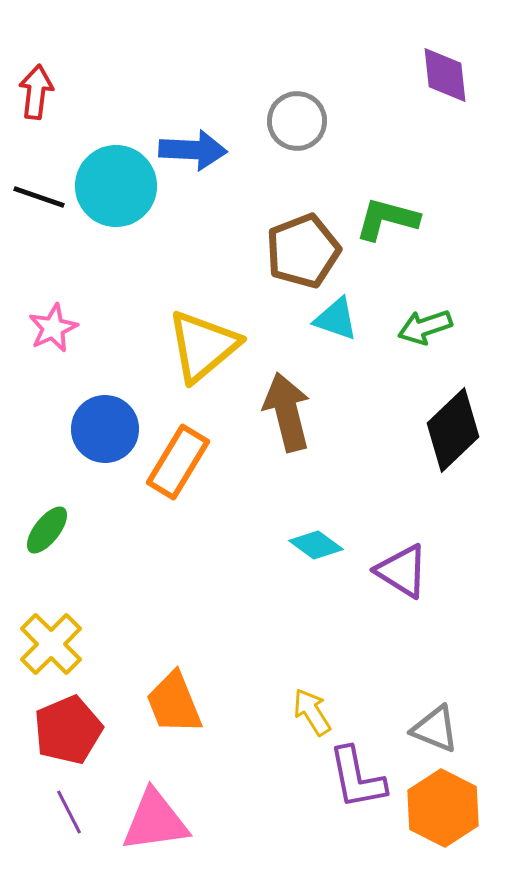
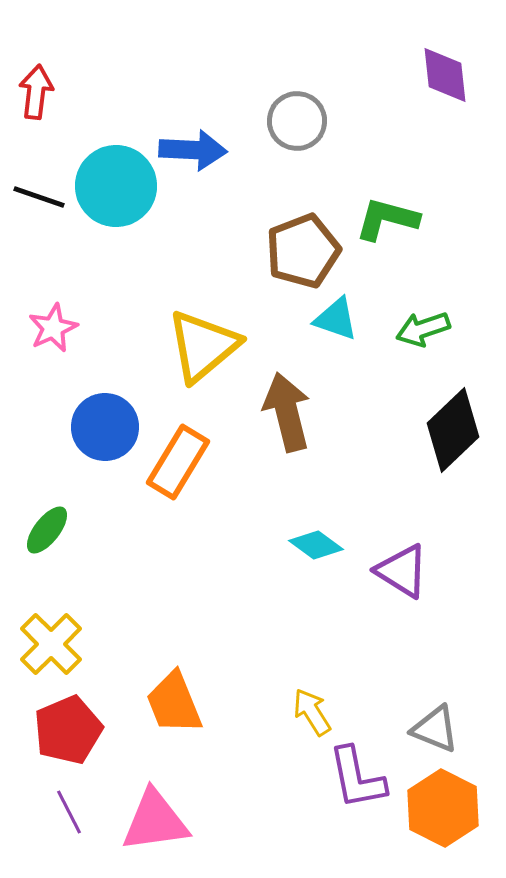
green arrow: moved 2 px left, 2 px down
blue circle: moved 2 px up
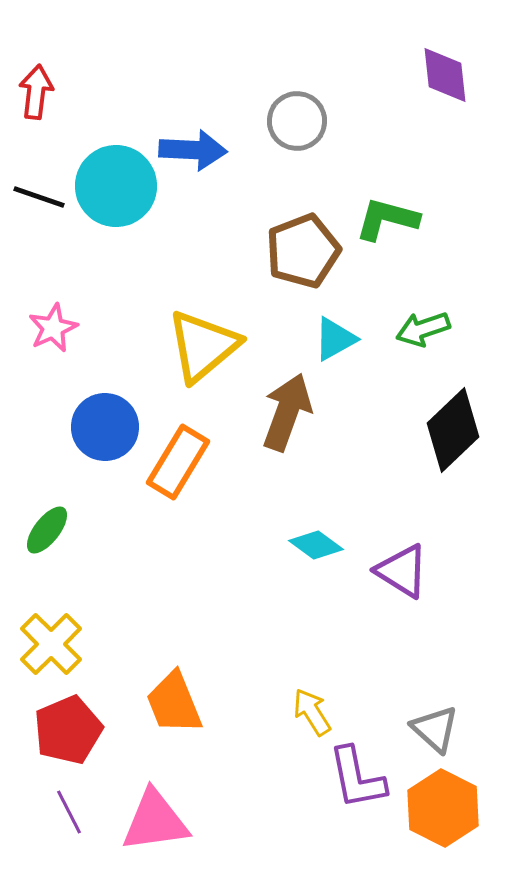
cyan triangle: moved 1 px left, 20 px down; rotated 48 degrees counterclockwise
brown arrow: rotated 34 degrees clockwise
gray triangle: rotated 20 degrees clockwise
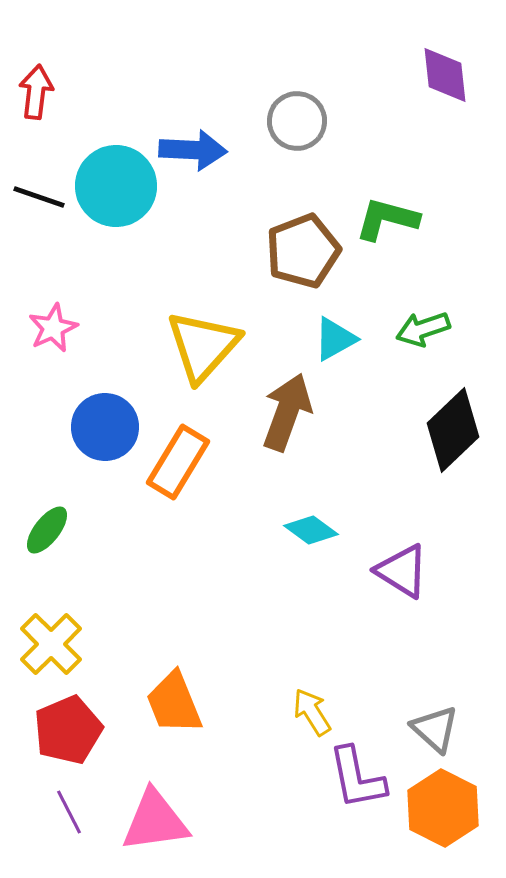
yellow triangle: rotated 8 degrees counterclockwise
cyan diamond: moved 5 px left, 15 px up
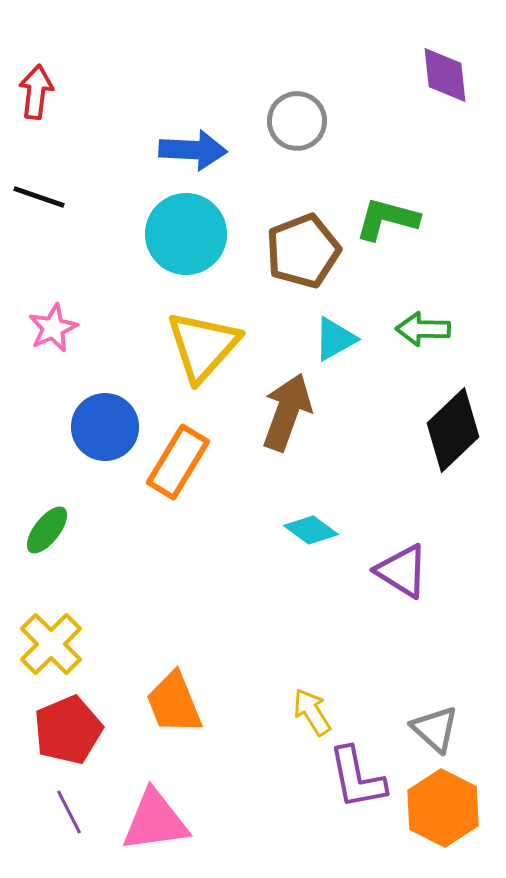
cyan circle: moved 70 px right, 48 px down
green arrow: rotated 20 degrees clockwise
